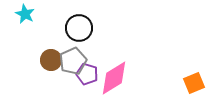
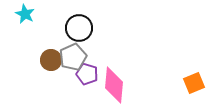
gray pentagon: moved 4 px up
pink diamond: moved 7 px down; rotated 54 degrees counterclockwise
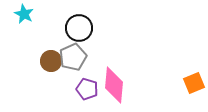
cyan star: moved 1 px left
brown circle: moved 1 px down
purple pentagon: moved 15 px down
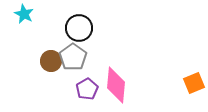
gray pentagon: rotated 12 degrees counterclockwise
pink diamond: moved 2 px right
purple pentagon: rotated 25 degrees clockwise
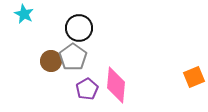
orange square: moved 6 px up
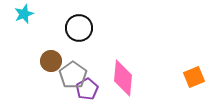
cyan star: rotated 24 degrees clockwise
gray pentagon: moved 18 px down
pink diamond: moved 7 px right, 7 px up
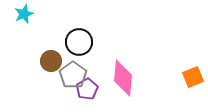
black circle: moved 14 px down
orange square: moved 1 px left
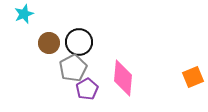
brown circle: moved 2 px left, 18 px up
gray pentagon: moved 7 px up; rotated 8 degrees clockwise
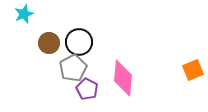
orange square: moved 7 px up
purple pentagon: rotated 15 degrees counterclockwise
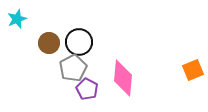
cyan star: moved 7 px left, 5 px down
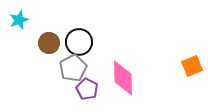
cyan star: moved 2 px right, 1 px down
orange square: moved 1 px left, 4 px up
pink diamond: rotated 6 degrees counterclockwise
